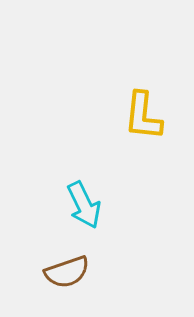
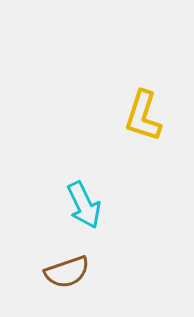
yellow L-shape: rotated 12 degrees clockwise
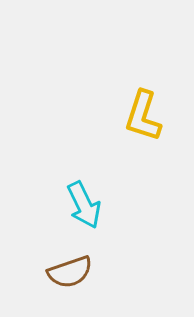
brown semicircle: moved 3 px right
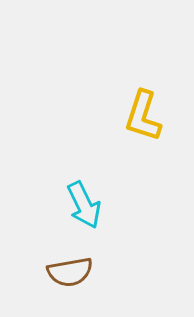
brown semicircle: rotated 9 degrees clockwise
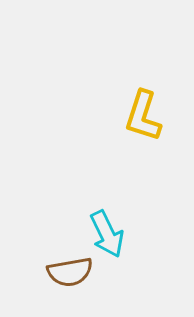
cyan arrow: moved 23 px right, 29 px down
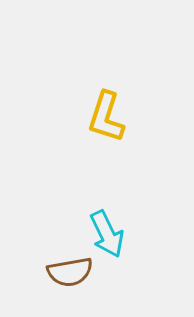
yellow L-shape: moved 37 px left, 1 px down
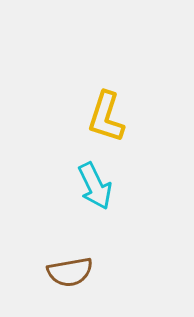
cyan arrow: moved 12 px left, 48 px up
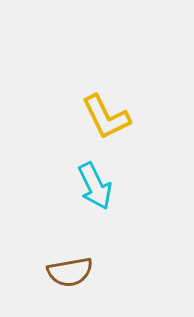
yellow L-shape: rotated 44 degrees counterclockwise
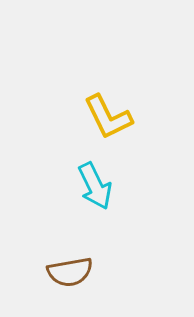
yellow L-shape: moved 2 px right
